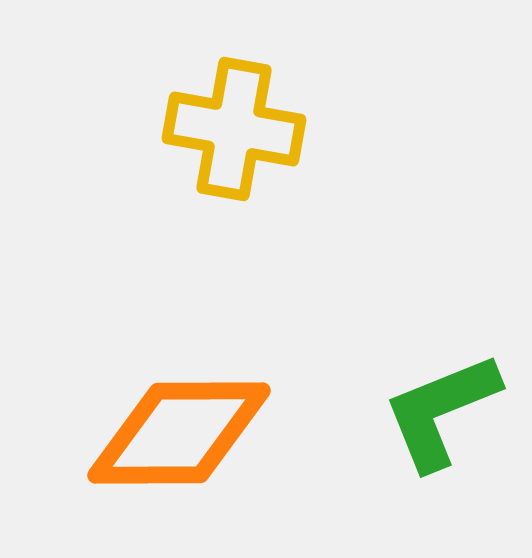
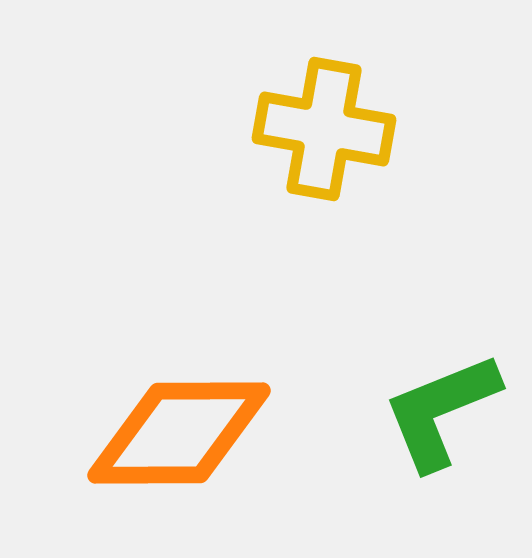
yellow cross: moved 90 px right
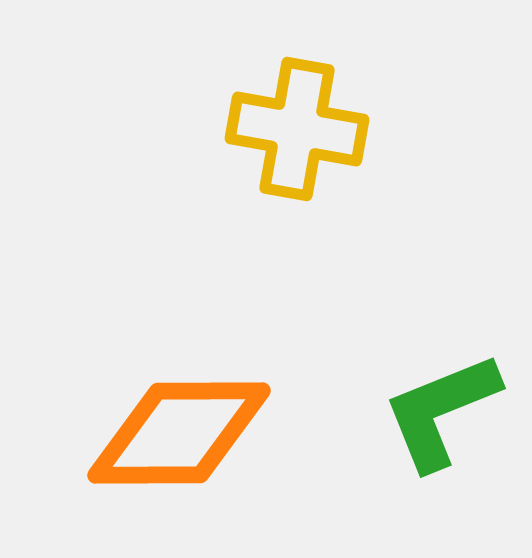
yellow cross: moved 27 px left
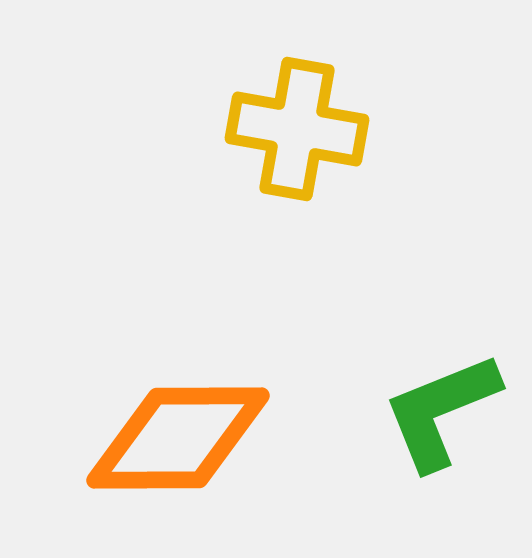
orange diamond: moved 1 px left, 5 px down
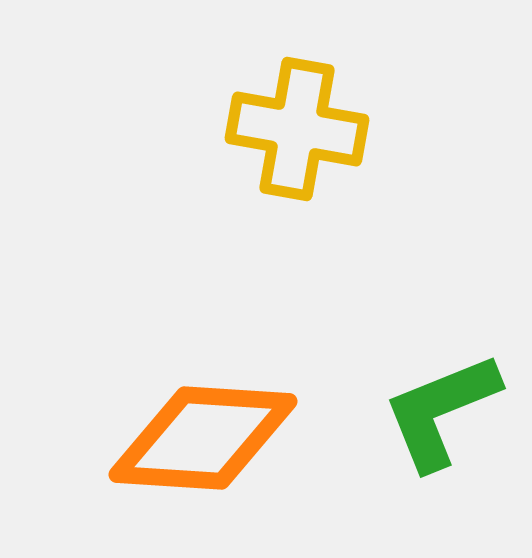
orange diamond: moved 25 px right; rotated 4 degrees clockwise
